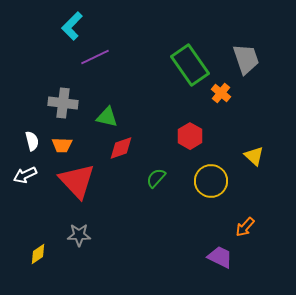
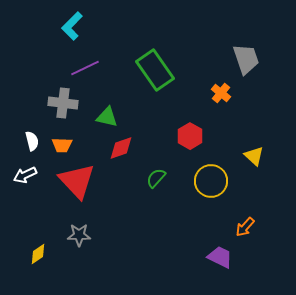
purple line: moved 10 px left, 11 px down
green rectangle: moved 35 px left, 5 px down
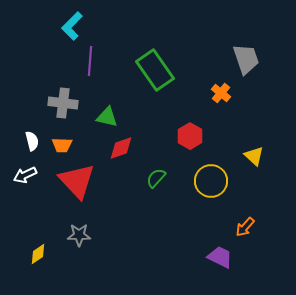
purple line: moved 5 px right, 7 px up; rotated 60 degrees counterclockwise
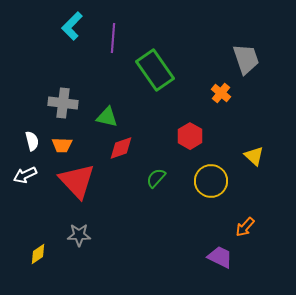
purple line: moved 23 px right, 23 px up
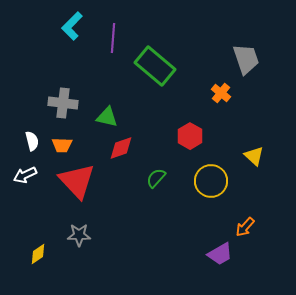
green rectangle: moved 4 px up; rotated 15 degrees counterclockwise
purple trapezoid: moved 3 px up; rotated 124 degrees clockwise
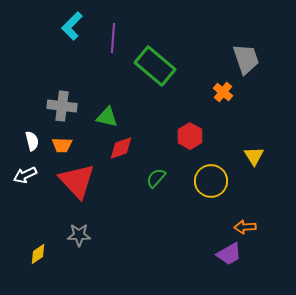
orange cross: moved 2 px right, 1 px up
gray cross: moved 1 px left, 3 px down
yellow triangle: rotated 15 degrees clockwise
orange arrow: rotated 45 degrees clockwise
purple trapezoid: moved 9 px right
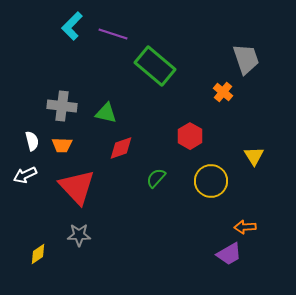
purple line: moved 4 px up; rotated 76 degrees counterclockwise
green triangle: moved 1 px left, 4 px up
red triangle: moved 6 px down
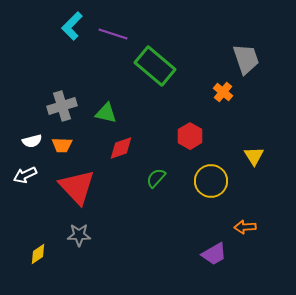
gray cross: rotated 24 degrees counterclockwise
white semicircle: rotated 90 degrees clockwise
purple trapezoid: moved 15 px left
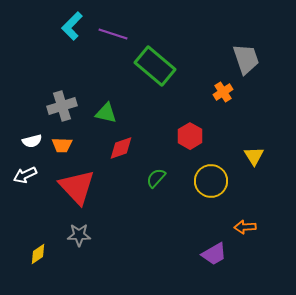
orange cross: rotated 18 degrees clockwise
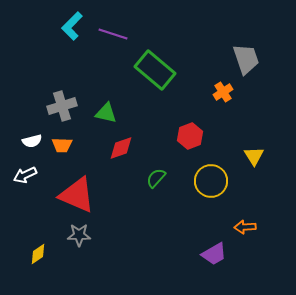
green rectangle: moved 4 px down
red hexagon: rotated 10 degrees clockwise
red triangle: moved 8 px down; rotated 24 degrees counterclockwise
